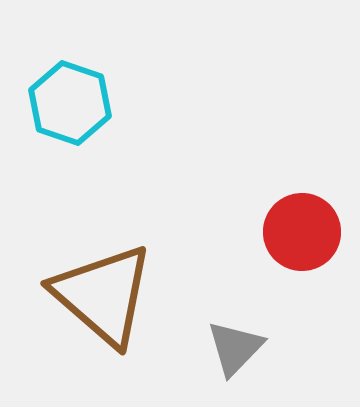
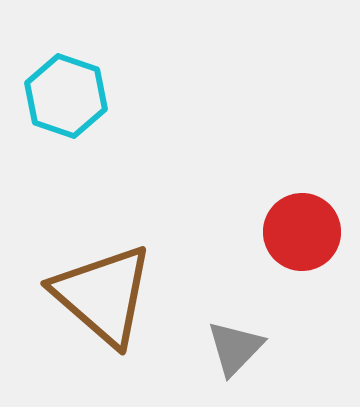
cyan hexagon: moved 4 px left, 7 px up
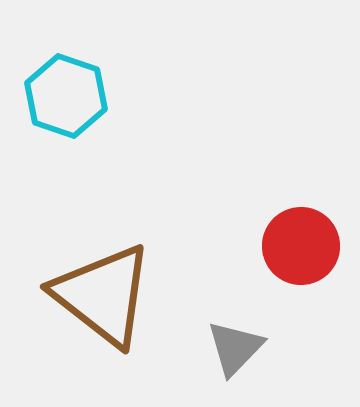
red circle: moved 1 px left, 14 px down
brown triangle: rotated 3 degrees counterclockwise
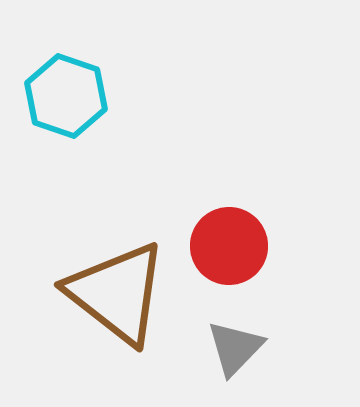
red circle: moved 72 px left
brown triangle: moved 14 px right, 2 px up
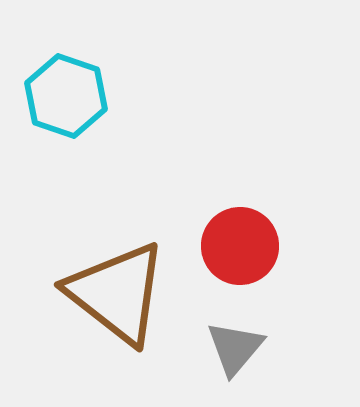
red circle: moved 11 px right
gray triangle: rotated 4 degrees counterclockwise
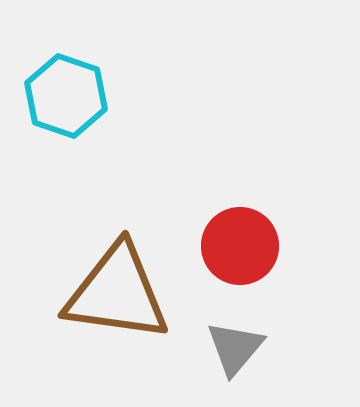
brown triangle: rotated 30 degrees counterclockwise
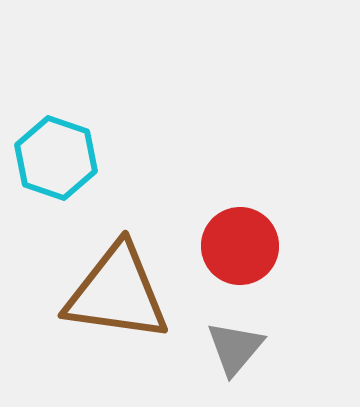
cyan hexagon: moved 10 px left, 62 px down
